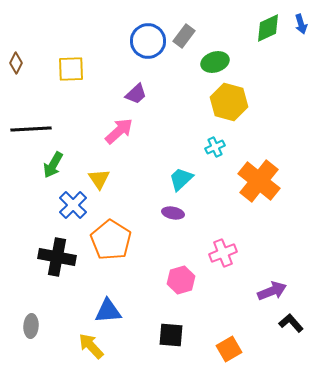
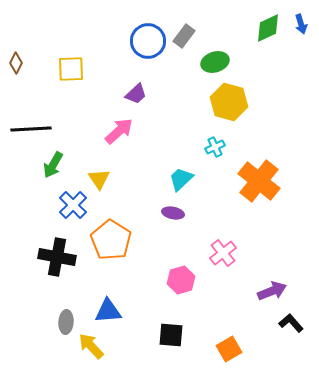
pink cross: rotated 16 degrees counterclockwise
gray ellipse: moved 35 px right, 4 px up
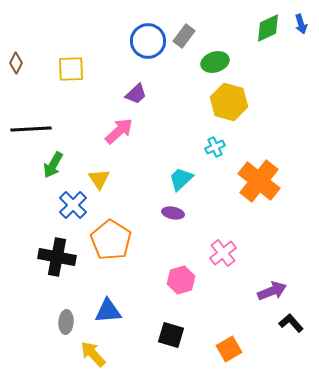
black square: rotated 12 degrees clockwise
yellow arrow: moved 2 px right, 8 px down
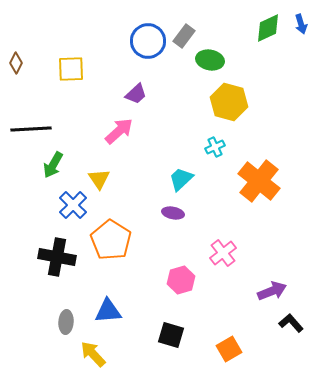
green ellipse: moved 5 px left, 2 px up; rotated 28 degrees clockwise
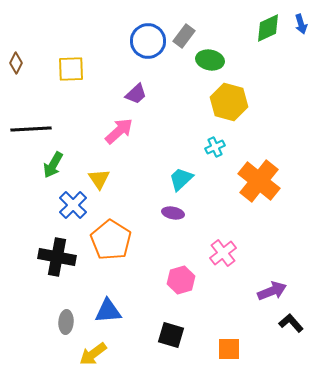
orange square: rotated 30 degrees clockwise
yellow arrow: rotated 84 degrees counterclockwise
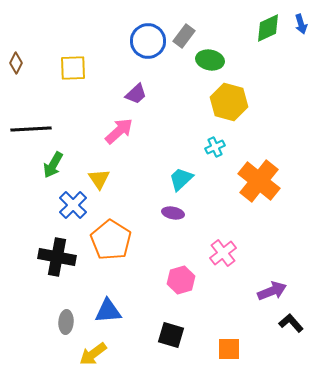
yellow square: moved 2 px right, 1 px up
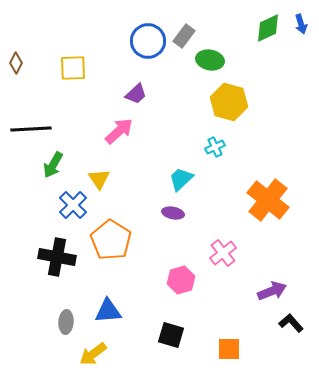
orange cross: moved 9 px right, 19 px down
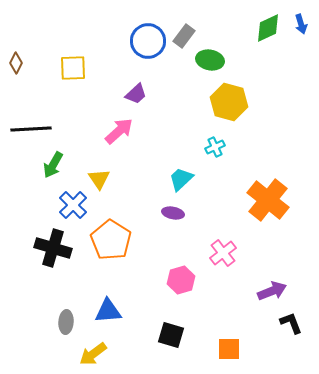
black cross: moved 4 px left, 9 px up; rotated 6 degrees clockwise
black L-shape: rotated 20 degrees clockwise
